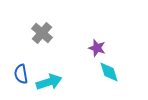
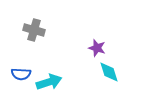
gray cross: moved 8 px left, 3 px up; rotated 25 degrees counterclockwise
blue semicircle: rotated 78 degrees counterclockwise
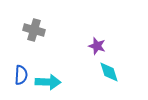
purple star: moved 2 px up
blue semicircle: moved 1 px down; rotated 90 degrees counterclockwise
cyan arrow: moved 1 px left; rotated 20 degrees clockwise
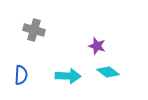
cyan diamond: moved 1 px left; rotated 35 degrees counterclockwise
cyan arrow: moved 20 px right, 6 px up
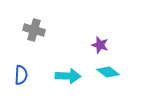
purple star: moved 3 px right, 1 px up
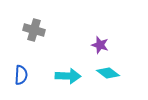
cyan diamond: moved 1 px down
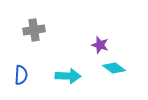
gray cross: rotated 25 degrees counterclockwise
cyan diamond: moved 6 px right, 5 px up
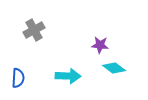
gray cross: rotated 20 degrees counterclockwise
purple star: rotated 12 degrees counterclockwise
blue semicircle: moved 3 px left, 3 px down
